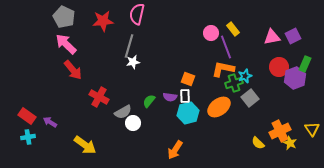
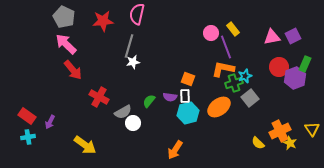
purple arrow: rotated 96 degrees counterclockwise
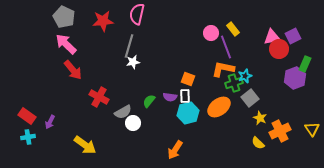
red circle: moved 18 px up
yellow star: moved 30 px left, 25 px up
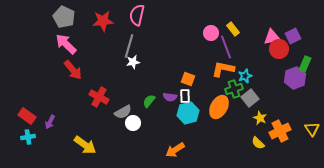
pink semicircle: moved 1 px down
green cross: moved 6 px down
orange ellipse: rotated 25 degrees counterclockwise
orange arrow: rotated 24 degrees clockwise
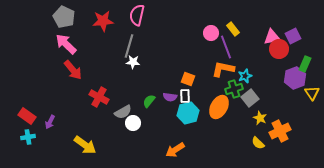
white star: rotated 16 degrees clockwise
yellow triangle: moved 36 px up
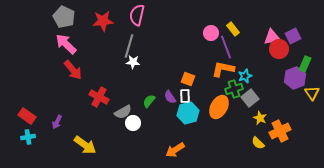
purple semicircle: rotated 48 degrees clockwise
purple arrow: moved 7 px right
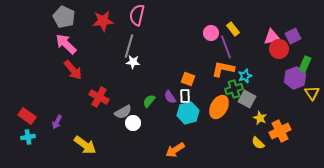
gray square: moved 3 px left, 1 px down; rotated 24 degrees counterclockwise
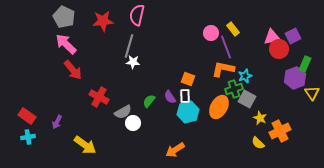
cyan hexagon: moved 1 px up
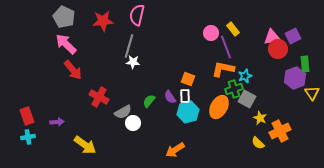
red circle: moved 1 px left
green rectangle: rotated 28 degrees counterclockwise
red rectangle: rotated 36 degrees clockwise
purple arrow: rotated 120 degrees counterclockwise
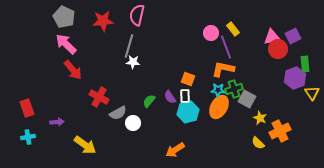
cyan star: moved 27 px left, 14 px down; rotated 24 degrees clockwise
gray semicircle: moved 5 px left, 1 px down
red rectangle: moved 8 px up
